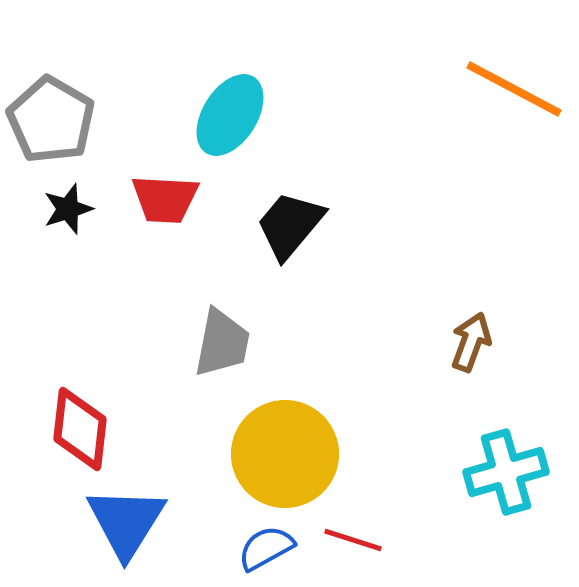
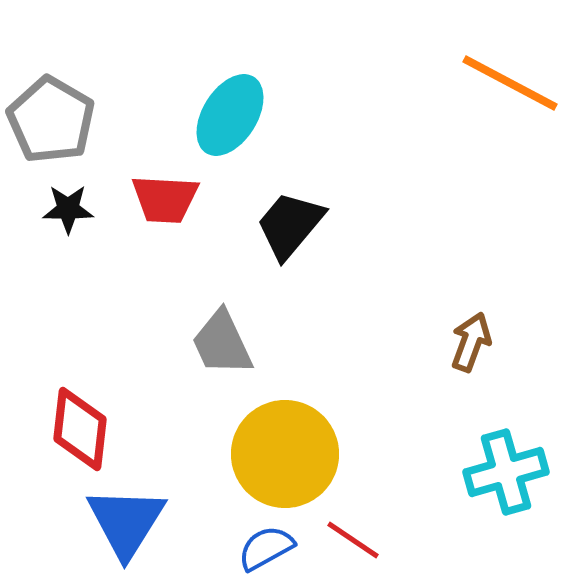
orange line: moved 4 px left, 6 px up
black star: rotated 18 degrees clockwise
gray trapezoid: rotated 144 degrees clockwise
red line: rotated 16 degrees clockwise
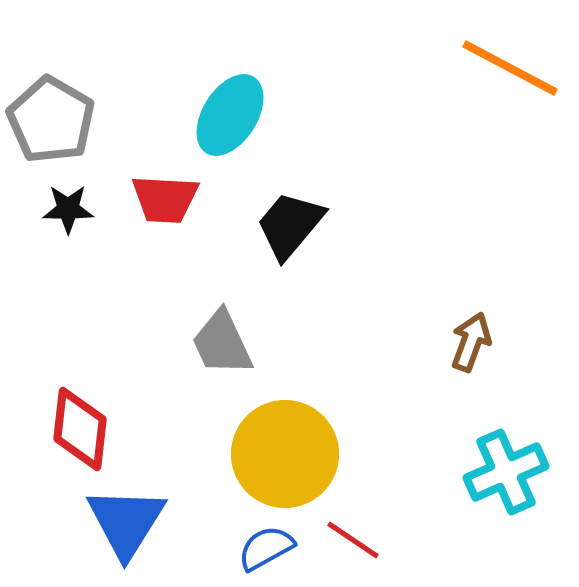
orange line: moved 15 px up
cyan cross: rotated 8 degrees counterclockwise
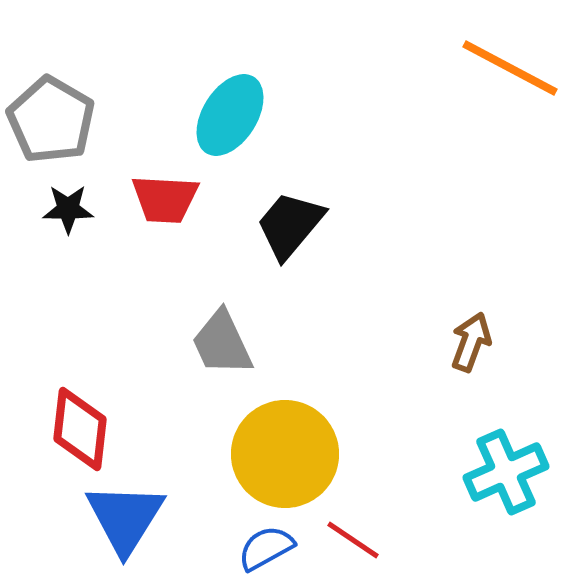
blue triangle: moved 1 px left, 4 px up
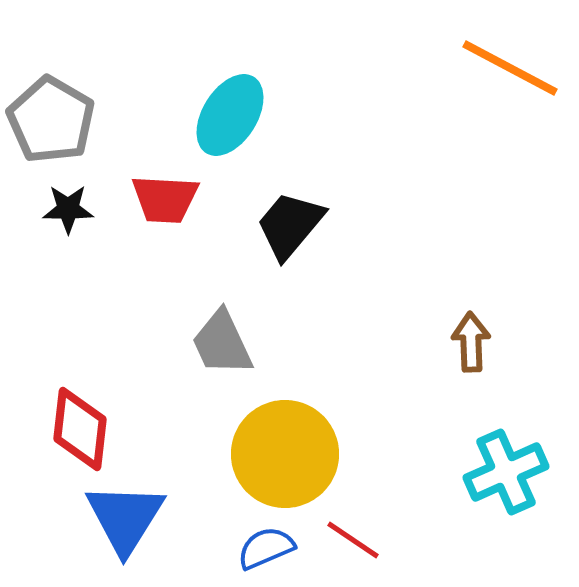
brown arrow: rotated 22 degrees counterclockwise
blue semicircle: rotated 6 degrees clockwise
